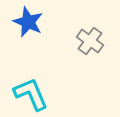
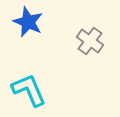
cyan L-shape: moved 2 px left, 4 px up
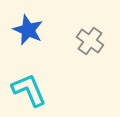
blue star: moved 8 px down
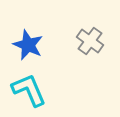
blue star: moved 15 px down
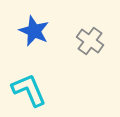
blue star: moved 6 px right, 14 px up
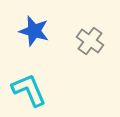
blue star: rotated 8 degrees counterclockwise
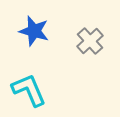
gray cross: rotated 12 degrees clockwise
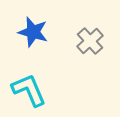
blue star: moved 1 px left, 1 px down
